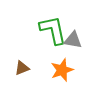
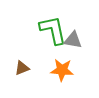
orange star: rotated 25 degrees clockwise
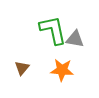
gray triangle: moved 2 px right, 1 px up
brown triangle: rotated 28 degrees counterclockwise
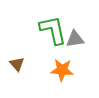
gray triangle: rotated 18 degrees counterclockwise
brown triangle: moved 5 px left, 4 px up; rotated 21 degrees counterclockwise
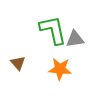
brown triangle: moved 1 px right, 1 px up
orange star: moved 2 px left, 1 px up
